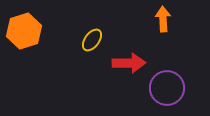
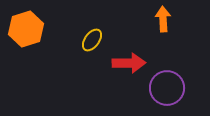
orange hexagon: moved 2 px right, 2 px up
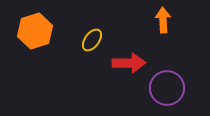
orange arrow: moved 1 px down
orange hexagon: moved 9 px right, 2 px down
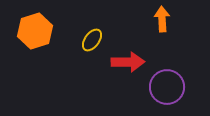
orange arrow: moved 1 px left, 1 px up
red arrow: moved 1 px left, 1 px up
purple circle: moved 1 px up
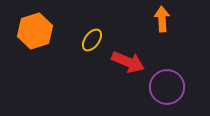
red arrow: rotated 24 degrees clockwise
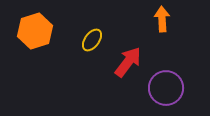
red arrow: rotated 76 degrees counterclockwise
purple circle: moved 1 px left, 1 px down
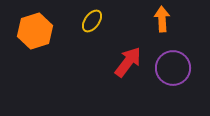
yellow ellipse: moved 19 px up
purple circle: moved 7 px right, 20 px up
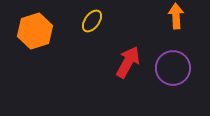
orange arrow: moved 14 px right, 3 px up
red arrow: rotated 8 degrees counterclockwise
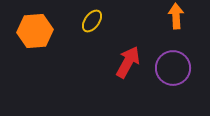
orange hexagon: rotated 12 degrees clockwise
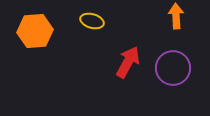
yellow ellipse: rotated 70 degrees clockwise
